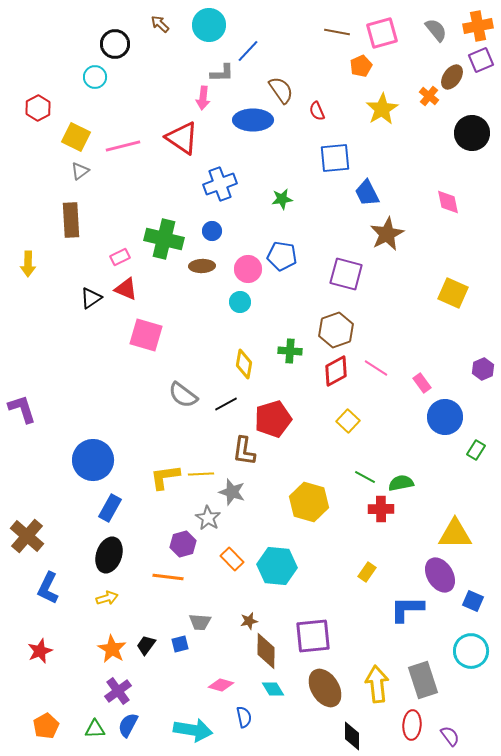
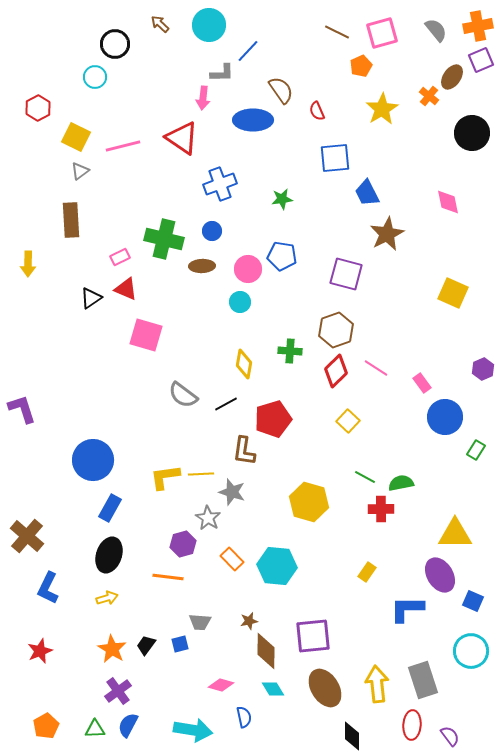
brown line at (337, 32): rotated 15 degrees clockwise
red diamond at (336, 371): rotated 16 degrees counterclockwise
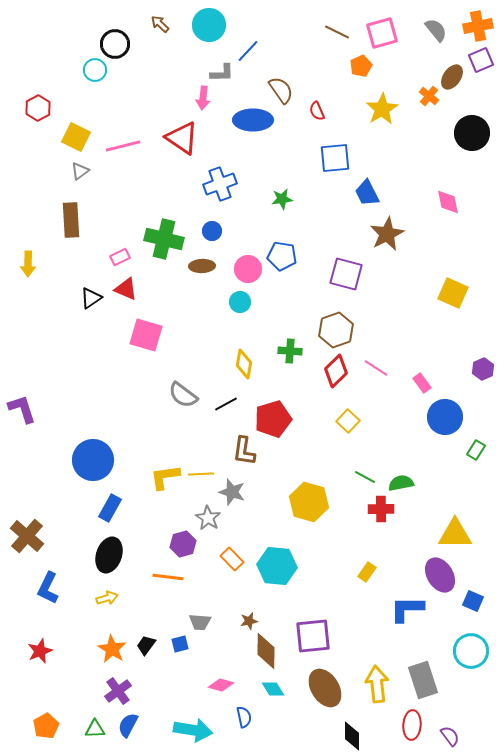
cyan circle at (95, 77): moved 7 px up
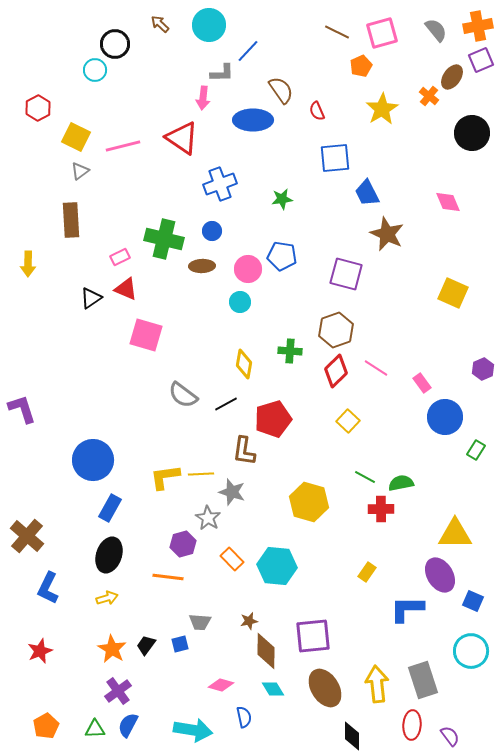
pink diamond at (448, 202): rotated 12 degrees counterclockwise
brown star at (387, 234): rotated 20 degrees counterclockwise
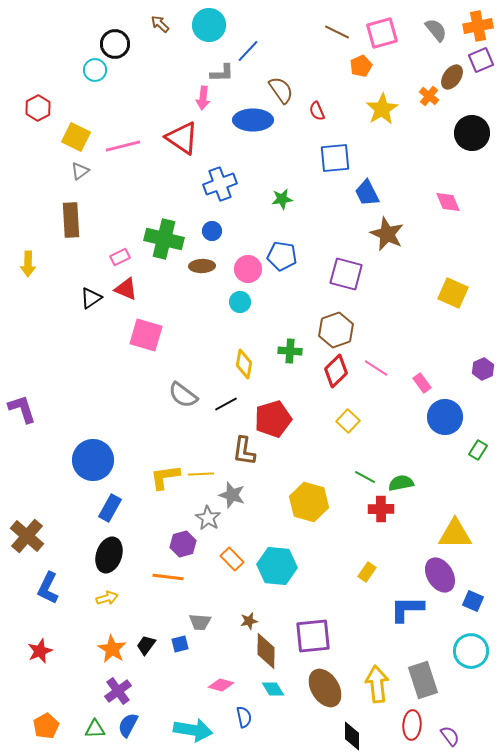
green rectangle at (476, 450): moved 2 px right
gray star at (232, 492): moved 3 px down
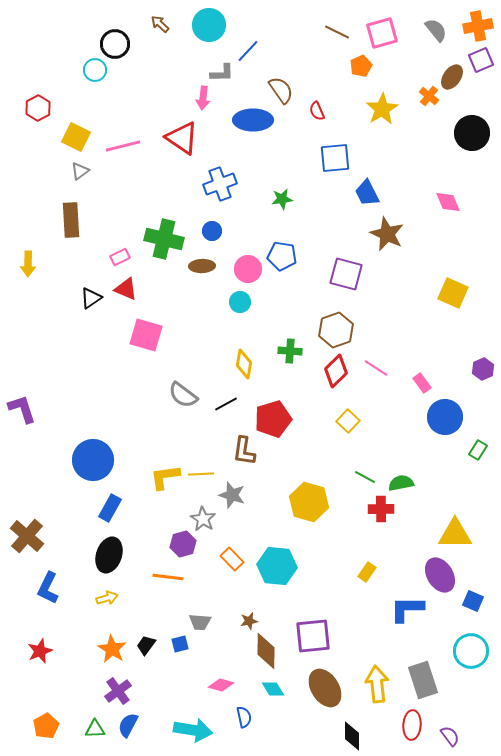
gray star at (208, 518): moved 5 px left, 1 px down
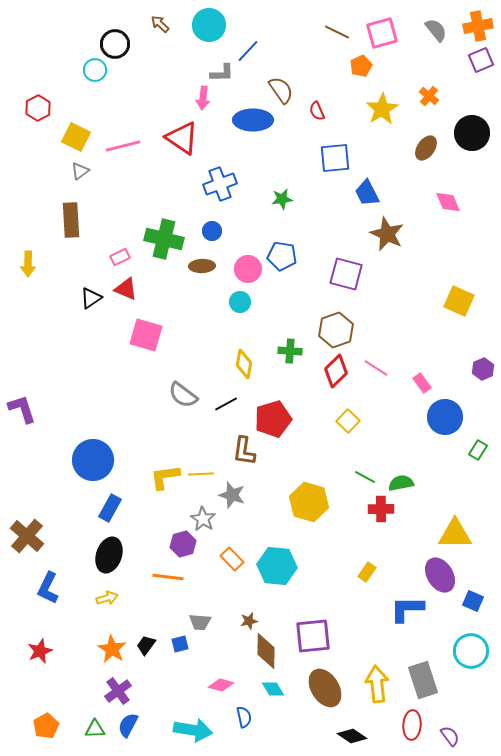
brown ellipse at (452, 77): moved 26 px left, 71 px down
yellow square at (453, 293): moved 6 px right, 8 px down
black diamond at (352, 736): rotated 56 degrees counterclockwise
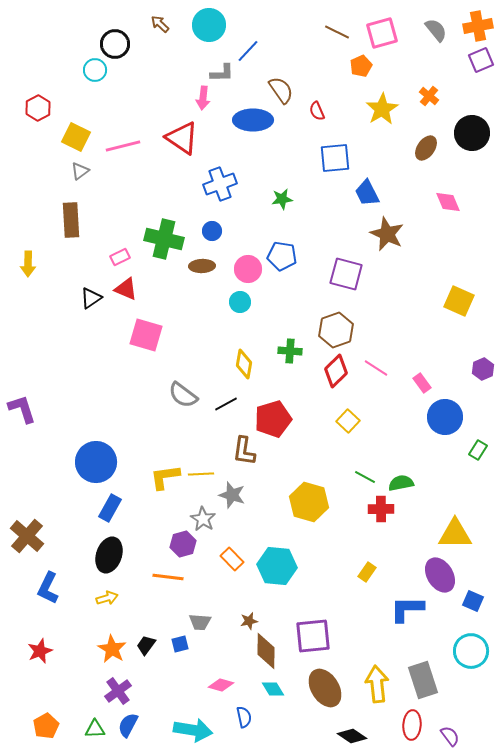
blue circle at (93, 460): moved 3 px right, 2 px down
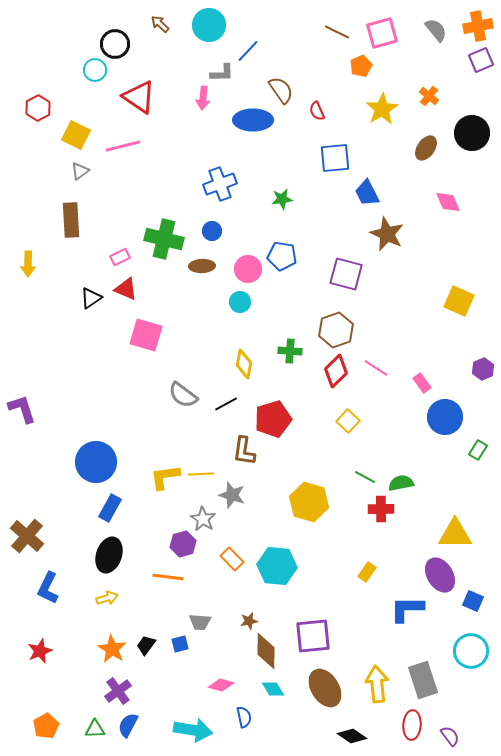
yellow square at (76, 137): moved 2 px up
red triangle at (182, 138): moved 43 px left, 41 px up
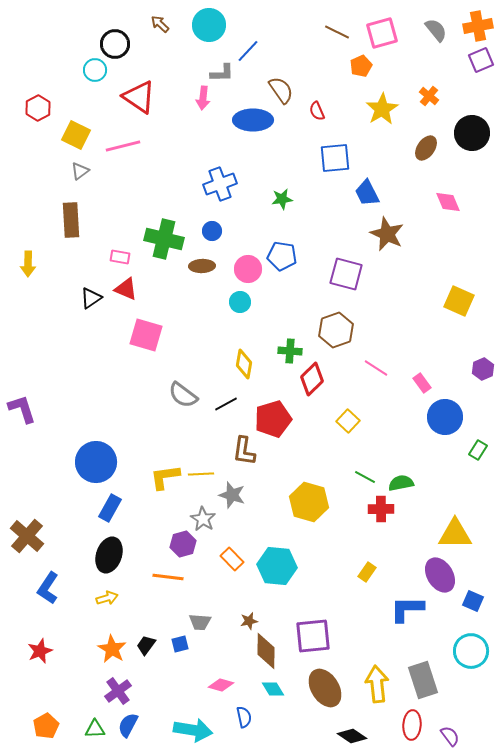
pink rectangle at (120, 257): rotated 36 degrees clockwise
red diamond at (336, 371): moved 24 px left, 8 px down
blue L-shape at (48, 588): rotated 8 degrees clockwise
